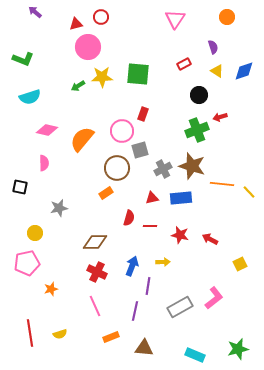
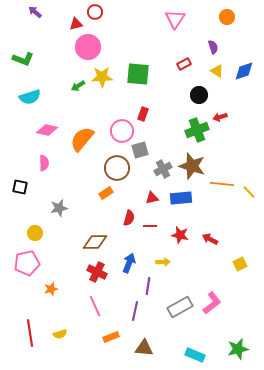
red circle at (101, 17): moved 6 px left, 5 px up
blue arrow at (132, 266): moved 3 px left, 3 px up
pink L-shape at (214, 298): moved 2 px left, 5 px down
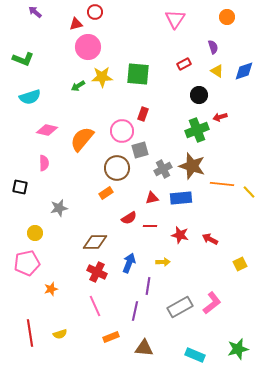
red semicircle at (129, 218): rotated 42 degrees clockwise
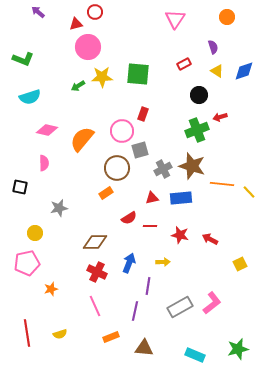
purple arrow at (35, 12): moved 3 px right
red line at (30, 333): moved 3 px left
